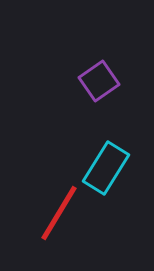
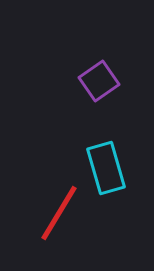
cyan rectangle: rotated 48 degrees counterclockwise
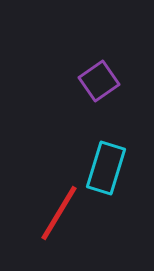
cyan rectangle: rotated 33 degrees clockwise
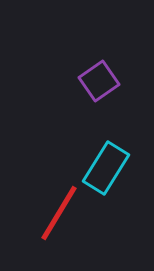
cyan rectangle: rotated 15 degrees clockwise
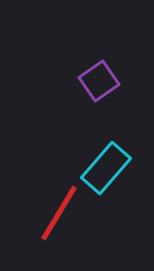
cyan rectangle: rotated 9 degrees clockwise
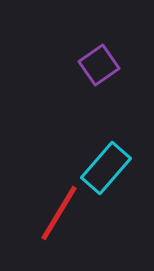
purple square: moved 16 px up
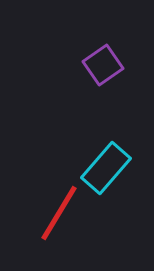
purple square: moved 4 px right
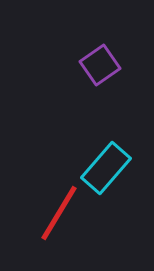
purple square: moved 3 px left
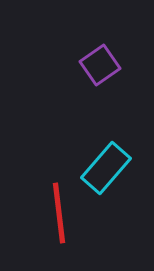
red line: rotated 38 degrees counterclockwise
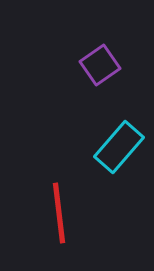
cyan rectangle: moved 13 px right, 21 px up
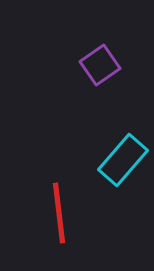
cyan rectangle: moved 4 px right, 13 px down
